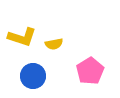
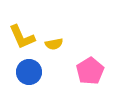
yellow L-shape: rotated 48 degrees clockwise
blue circle: moved 4 px left, 4 px up
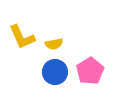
blue circle: moved 26 px right
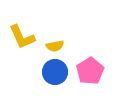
yellow semicircle: moved 1 px right, 2 px down
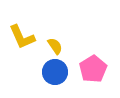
yellow semicircle: rotated 114 degrees counterclockwise
pink pentagon: moved 3 px right, 2 px up
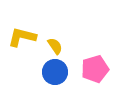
yellow L-shape: rotated 128 degrees clockwise
pink pentagon: moved 2 px right; rotated 16 degrees clockwise
